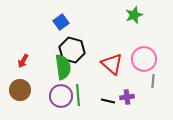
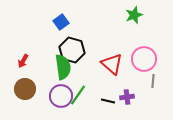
brown circle: moved 5 px right, 1 px up
green line: rotated 40 degrees clockwise
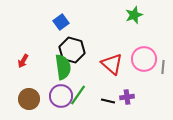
gray line: moved 10 px right, 14 px up
brown circle: moved 4 px right, 10 px down
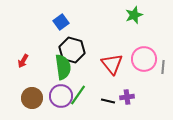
red triangle: rotated 10 degrees clockwise
brown circle: moved 3 px right, 1 px up
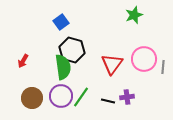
red triangle: rotated 15 degrees clockwise
green line: moved 3 px right, 2 px down
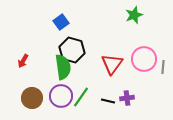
purple cross: moved 1 px down
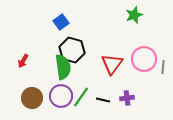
black line: moved 5 px left, 1 px up
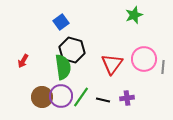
brown circle: moved 10 px right, 1 px up
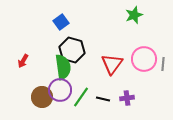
gray line: moved 3 px up
purple circle: moved 1 px left, 6 px up
black line: moved 1 px up
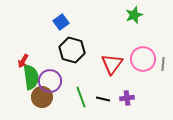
pink circle: moved 1 px left
green semicircle: moved 32 px left, 10 px down
purple circle: moved 10 px left, 9 px up
green line: rotated 55 degrees counterclockwise
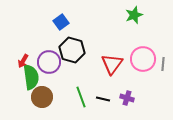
purple circle: moved 1 px left, 19 px up
purple cross: rotated 24 degrees clockwise
